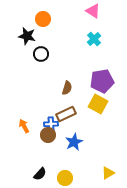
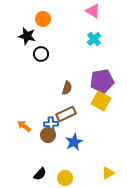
yellow square: moved 3 px right, 3 px up
orange arrow: rotated 24 degrees counterclockwise
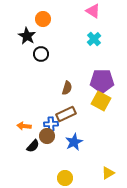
black star: rotated 18 degrees clockwise
purple pentagon: rotated 10 degrees clockwise
orange arrow: rotated 32 degrees counterclockwise
brown circle: moved 1 px left, 1 px down
black semicircle: moved 7 px left, 28 px up
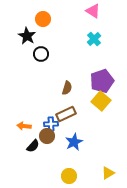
purple pentagon: rotated 20 degrees counterclockwise
yellow square: rotated 12 degrees clockwise
yellow circle: moved 4 px right, 2 px up
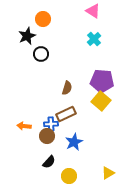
black star: rotated 18 degrees clockwise
purple pentagon: rotated 25 degrees clockwise
black semicircle: moved 16 px right, 16 px down
